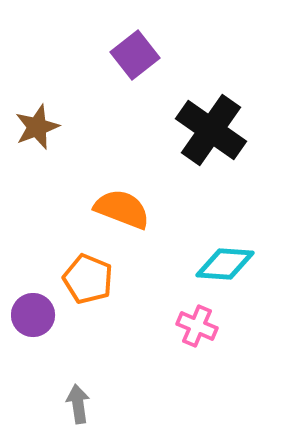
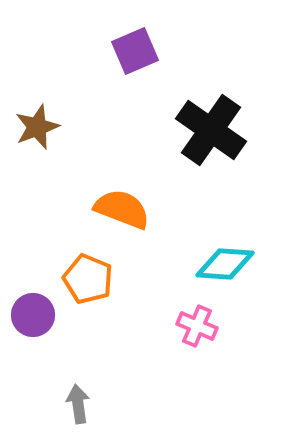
purple square: moved 4 px up; rotated 15 degrees clockwise
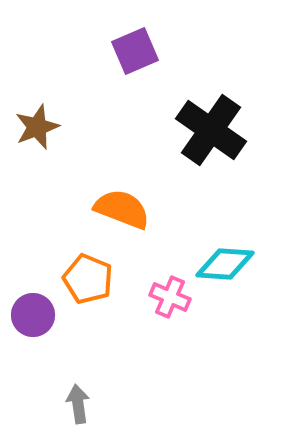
pink cross: moved 27 px left, 29 px up
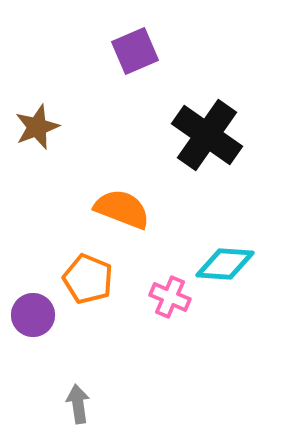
black cross: moved 4 px left, 5 px down
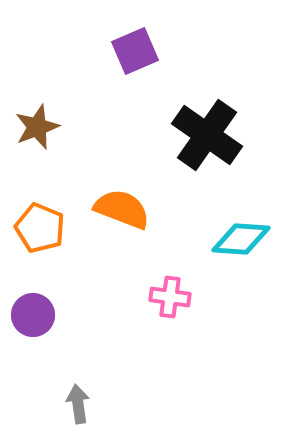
cyan diamond: moved 16 px right, 25 px up
orange pentagon: moved 48 px left, 51 px up
pink cross: rotated 15 degrees counterclockwise
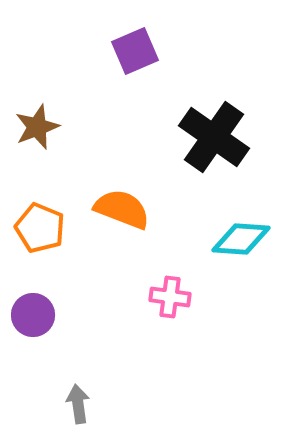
black cross: moved 7 px right, 2 px down
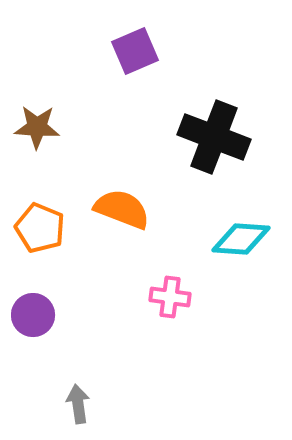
brown star: rotated 24 degrees clockwise
black cross: rotated 14 degrees counterclockwise
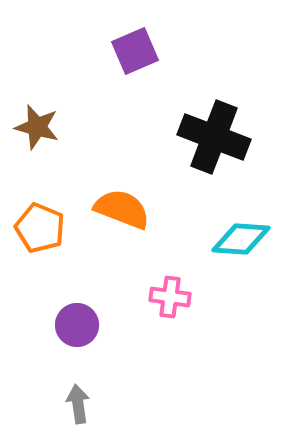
brown star: rotated 12 degrees clockwise
purple circle: moved 44 px right, 10 px down
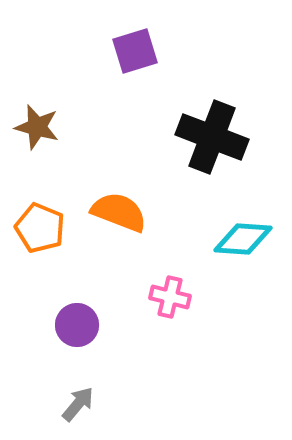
purple square: rotated 6 degrees clockwise
black cross: moved 2 px left
orange semicircle: moved 3 px left, 3 px down
cyan diamond: moved 2 px right
pink cross: rotated 6 degrees clockwise
gray arrow: rotated 48 degrees clockwise
